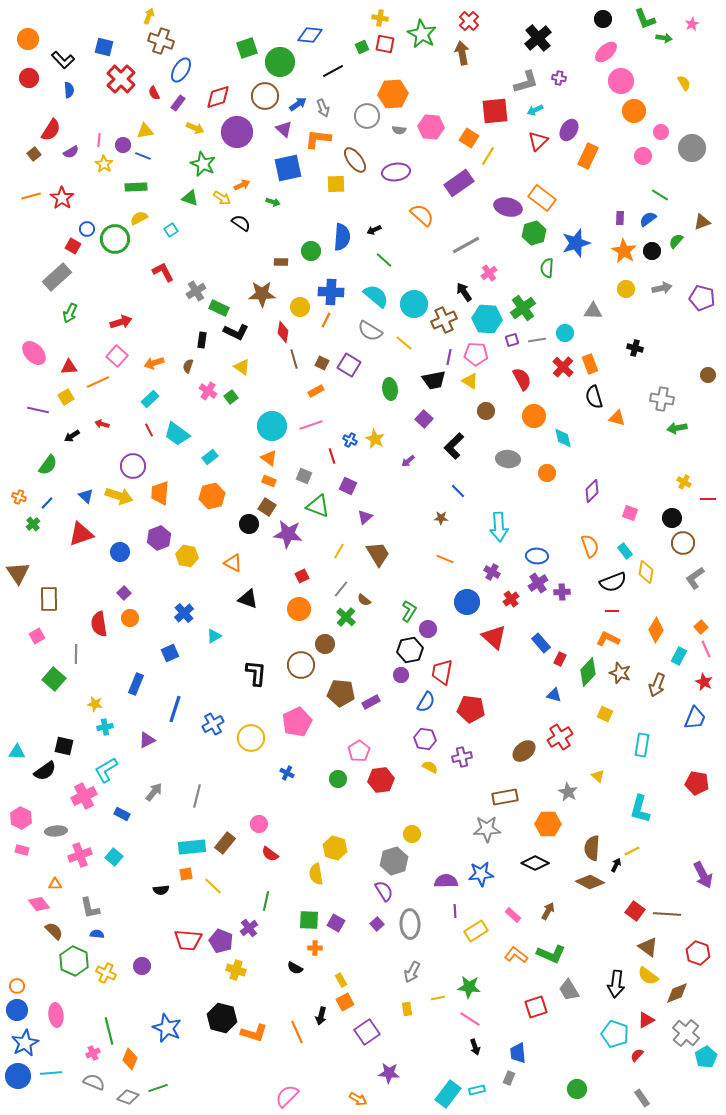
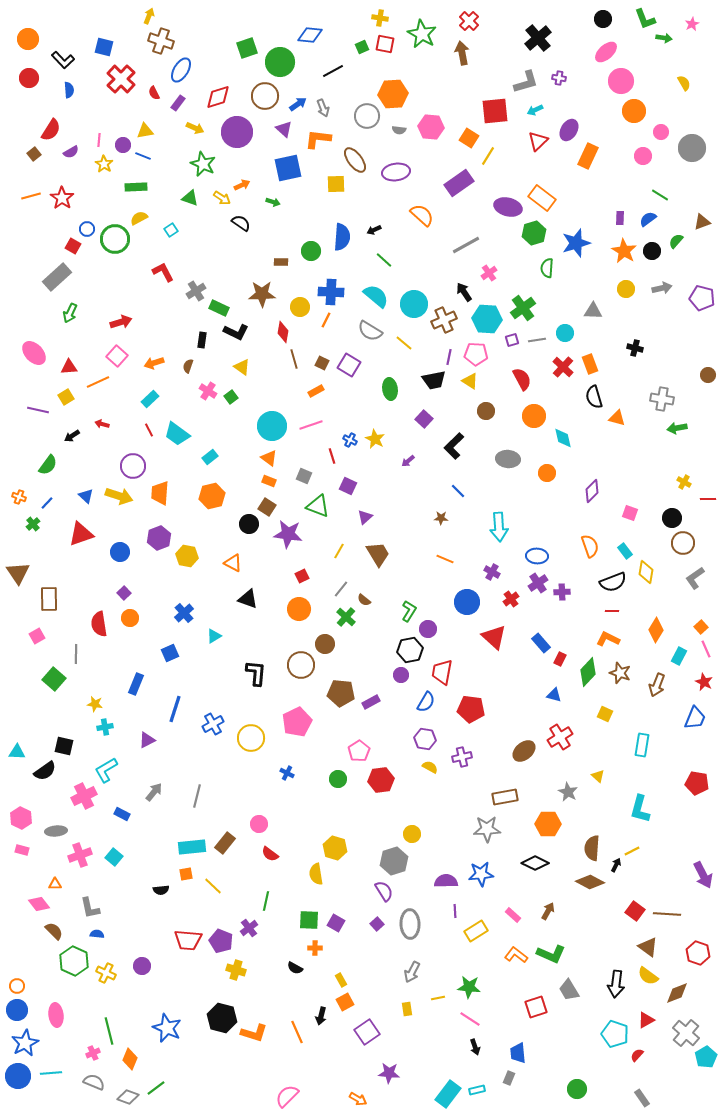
green line at (158, 1088): moved 2 px left; rotated 18 degrees counterclockwise
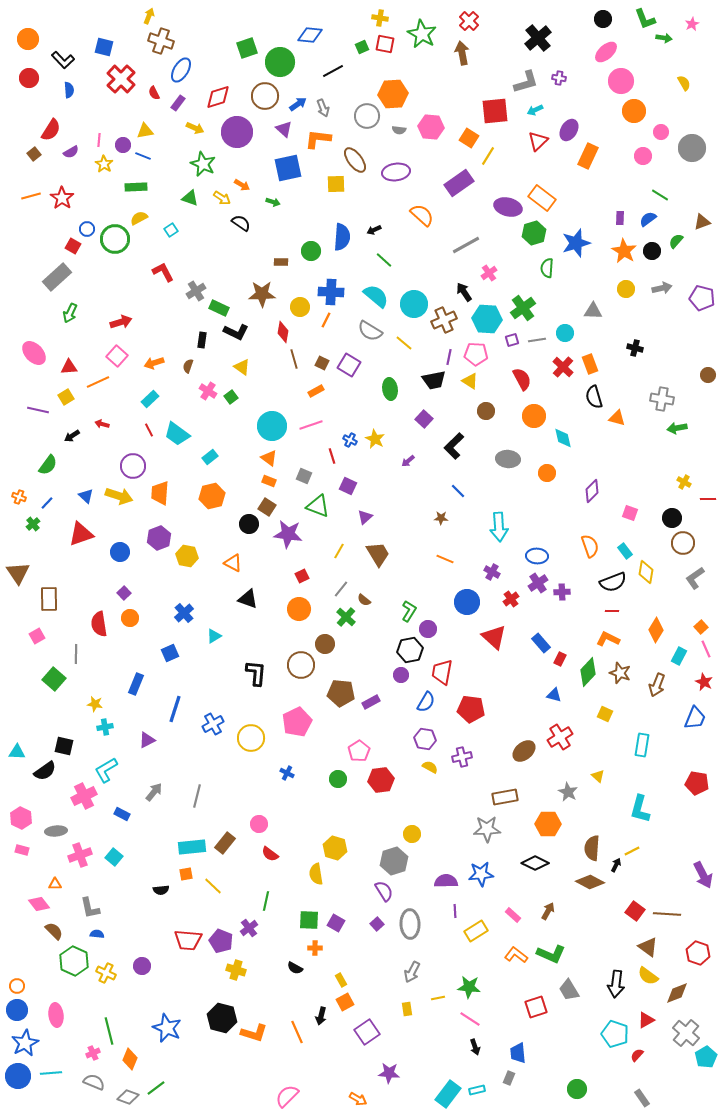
orange arrow at (242, 185): rotated 56 degrees clockwise
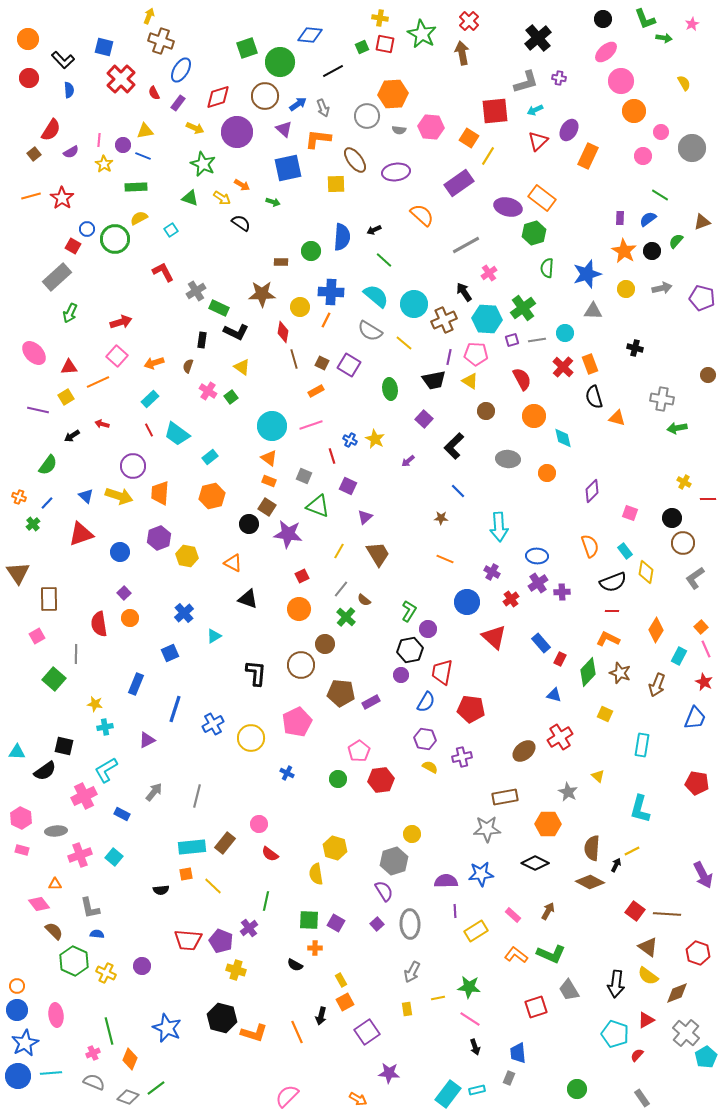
blue star at (576, 243): moved 11 px right, 31 px down
black semicircle at (295, 968): moved 3 px up
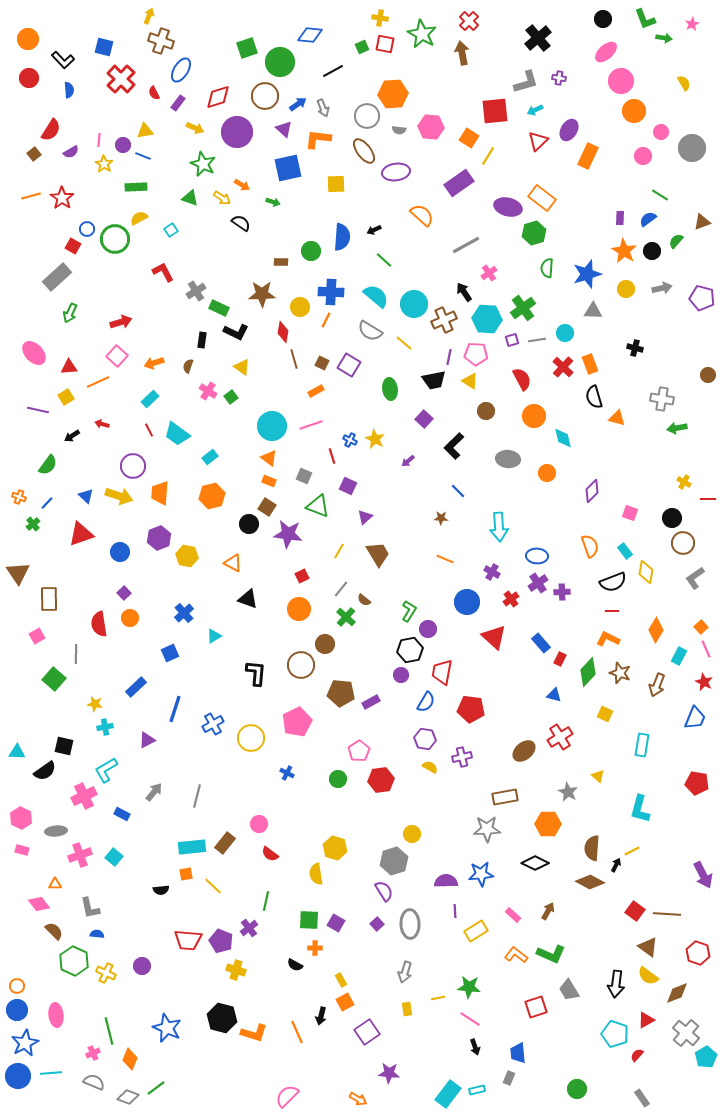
brown ellipse at (355, 160): moved 9 px right, 9 px up
blue rectangle at (136, 684): moved 3 px down; rotated 25 degrees clockwise
gray arrow at (412, 972): moved 7 px left; rotated 10 degrees counterclockwise
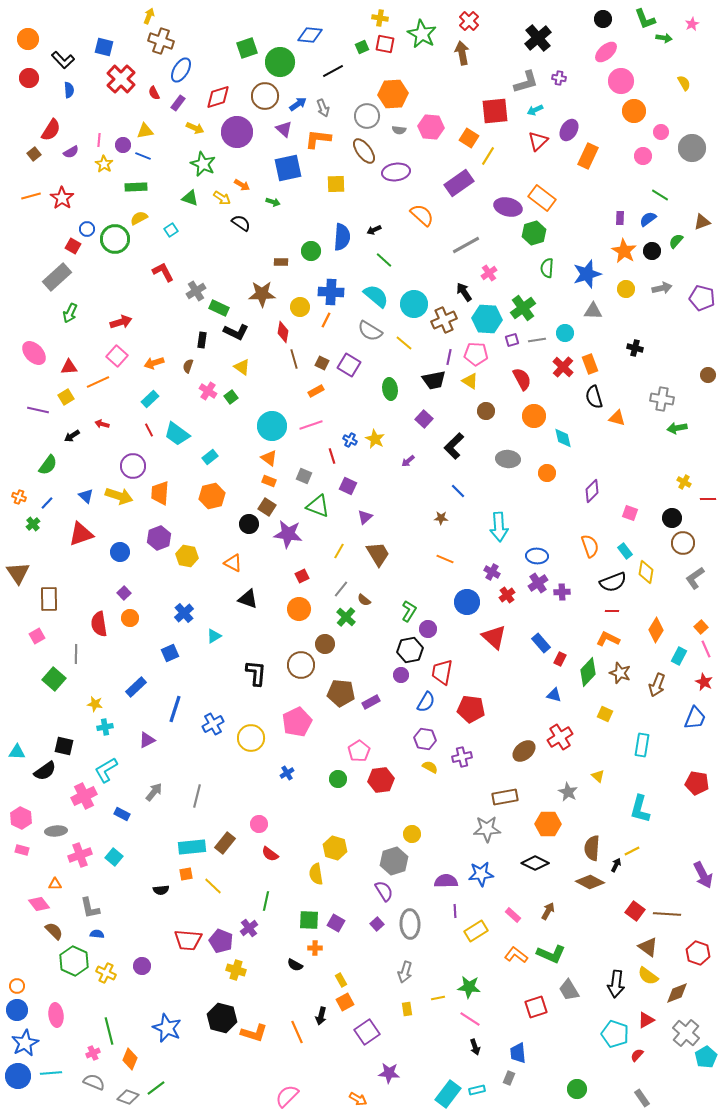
red cross at (511, 599): moved 4 px left, 4 px up
blue cross at (287, 773): rotated 32 degrees clockwise
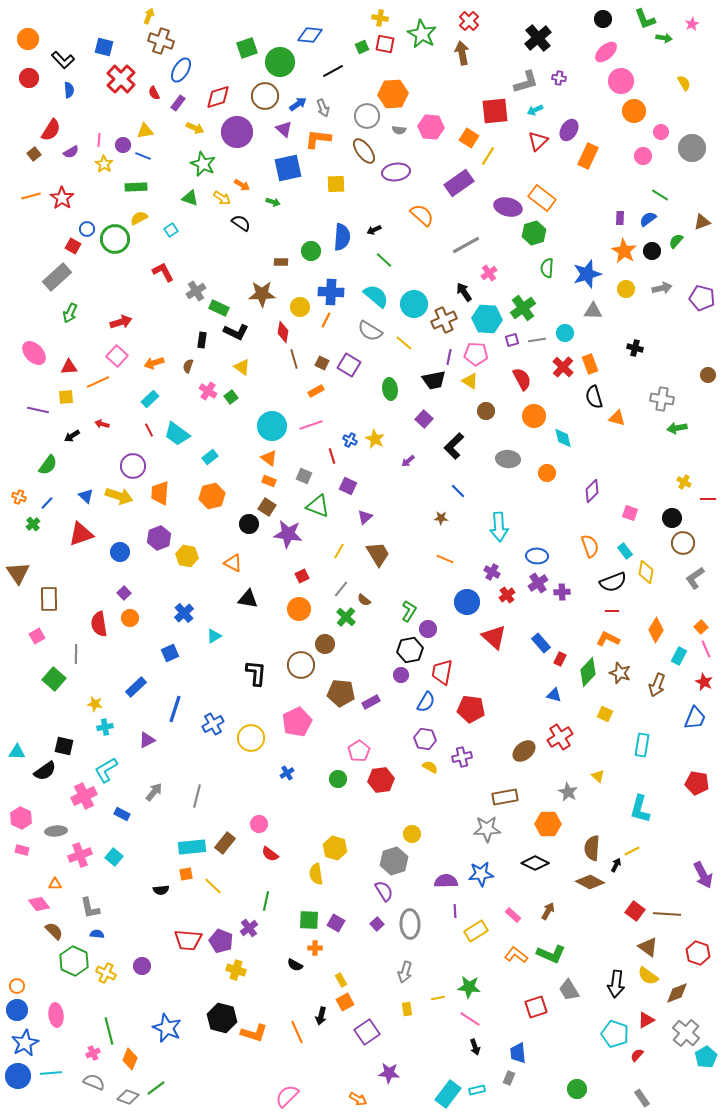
yellow square at (66, 397): rotated 28 degrees clockwise
black triangle at (248, 599): rotated 10 degrees counterclockwise
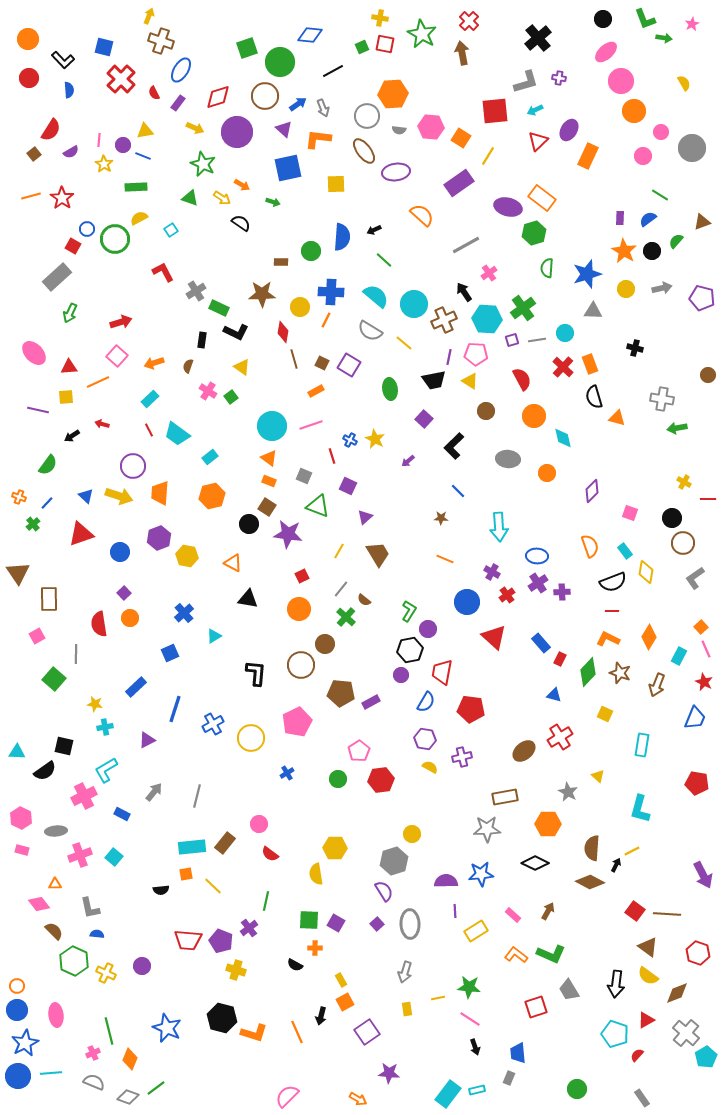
orange square at (469, 138): moved 8 px left
orange diamond at (656, 630): moved 7 px left, 7 px down
yellow hexagon at (335, 848): rotated 15 degrees counterclockwise
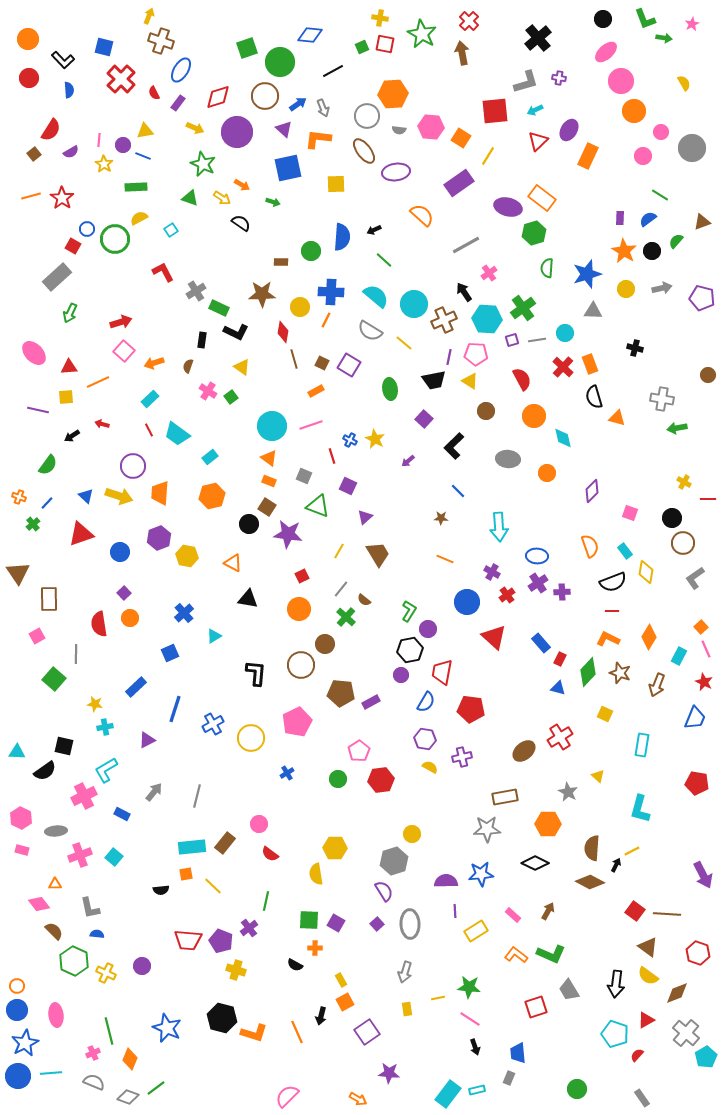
pink square at (117, 356): moved 7 px right, 5 px up
blue triangle at (554, 695): moved 4 px right, 7 px up
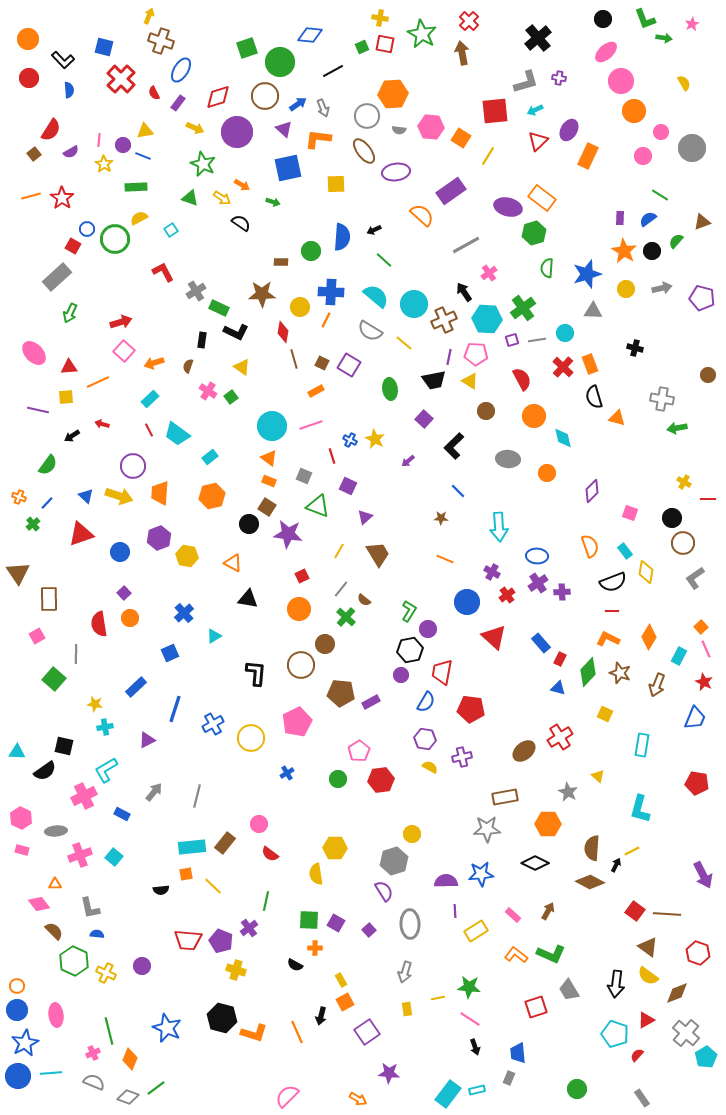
purple rectangle at (459, 183): moved 8 px left, 8 px down
purple square at (377, 924): moved 8 px left, 6 px down
